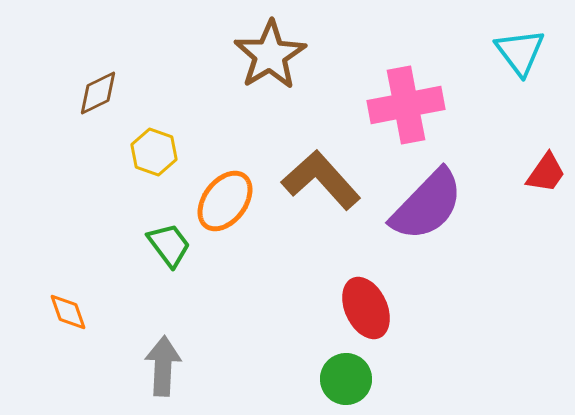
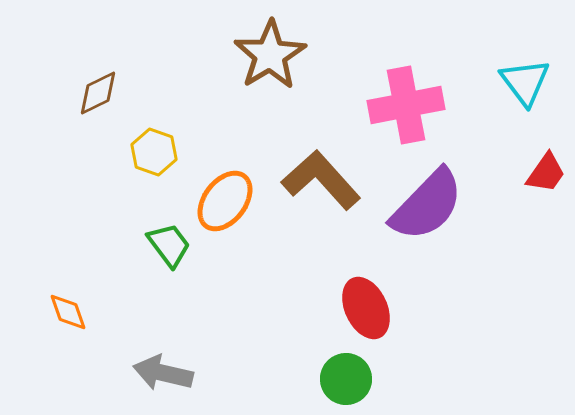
cyan triangle: moved 5 px right, 30 px down
gray arrow: moved 7 px down; rotated 80 degrees counterclockwise
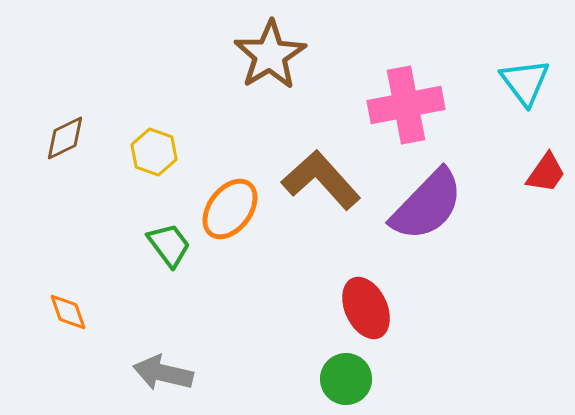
brown diamond: moved 33 px left, 45 px down
orange ellipse: moved 5 px right, 8 px down
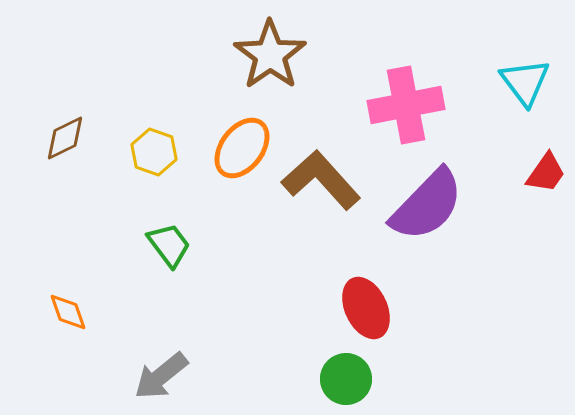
brown star: rotated 4 degrees counterclockwise
orange ellipse: moved 12 px right, 61 px up
gray arrow: moved 2 px left, 3 px down; rotated 52 degrees counterclockwise
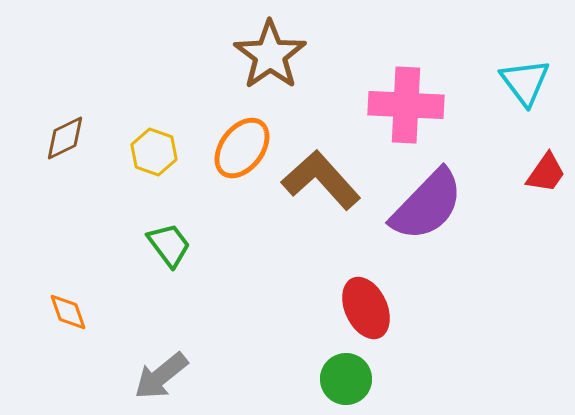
pink cross: rotated 14 degrees clockwise
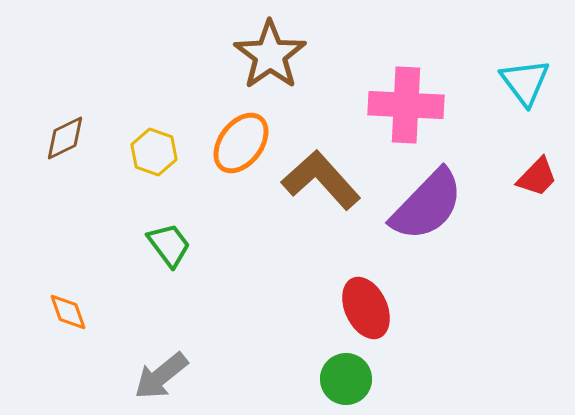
orange ellipse: moved 1 px left, 5 px up
red trapezoid: moved 9 px left, 4 px down; rotated 9 degrees clockwise
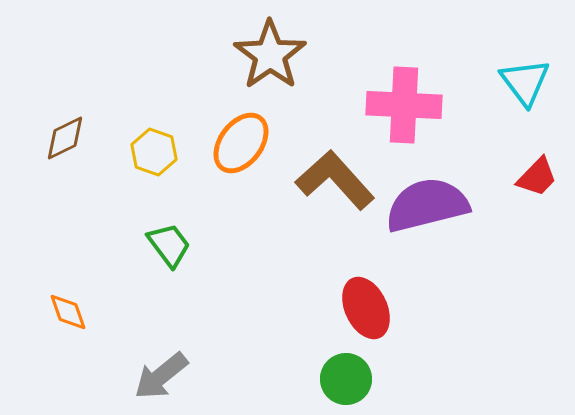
pink cross: moved 2 px left
brown L-shape: moved 14 px right
purple semicircle: rotated 148 degrees counterclockwise
